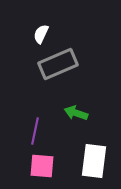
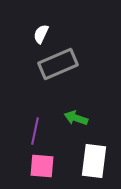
green arrow: moved 5 px down
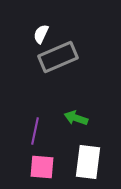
gray rectangle: moved 7 px up
white rectangle: moved 6 px left, 1 px down
pink square: moved 1 px down
